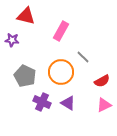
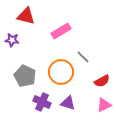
pink rectangle: rotated 30 degrees clockwise
purple triangle: rotated 14 degrees counterclockwise
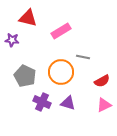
red triangle: moved 2 px right, 2 px down
gray line: rotated 32 degrees counterclockwise
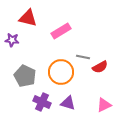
red semicircle: moved 2 px left, 14 px up
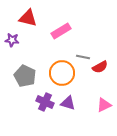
orange circle: moved 1 px right, 1 px down
purple cross: moved 3 px right
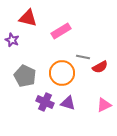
purple star: rotated 16 degrees clockwise
